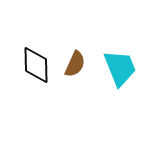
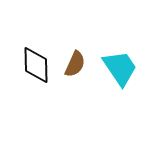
cyan trapezoid: rotated 12 degrees counterclockwise
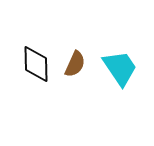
black diamond: moved 1 px up
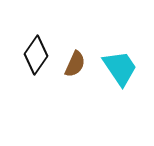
black diamond: moved 9 px up; rotated 36 degrees clockwise
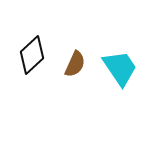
black diamond: moved 4 px left; rotated 12 degrees clockwise
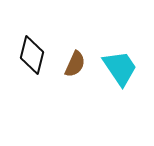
black diamond: rotated 33 degrees counterclockwise
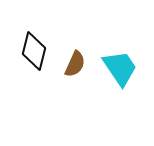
black diamond: moved 2 px right, 4 px up
